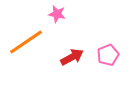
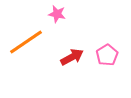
pink pentagon: moved 1 px left; rotated 10 degrees counterclockwise
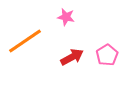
pink star: moved 9 px right, 3 px down
orange line: moved 1 px left, 1 px up
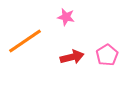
red arrow: rotated 15 degrees clockwise
